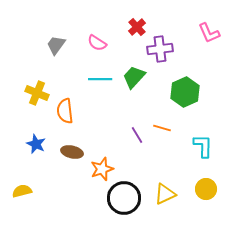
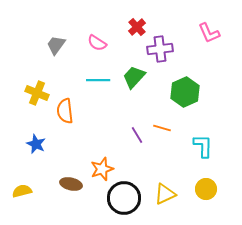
cyan line: moved 2 px left, 1 px down
brown ellipse: moved 1 px left, 32 px down
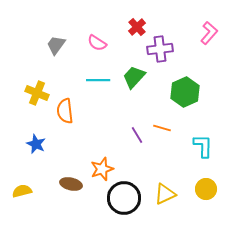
pink L-shape: rotated 115 degrees counterclockwise
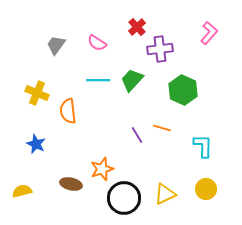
green trapezoid: moved 2 px left, 3 px down
green hexagon: moved 2 px left, 2 px up; rotated 12 degrees counterclockwise
orange semicircle: moved 3 px right
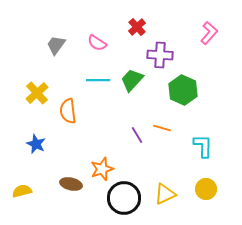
purple cross: moved 6 px down; rotated 10 degrees clockwise
yellow cross: rotated 25 degrees clockwise
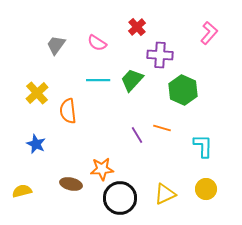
orange star: rotated 15 degrees clockwise
black circle: moved 4 px left
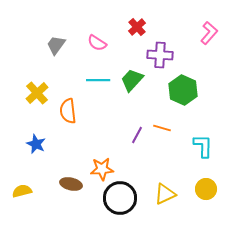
purple line: rotated 60 degrees clockwise
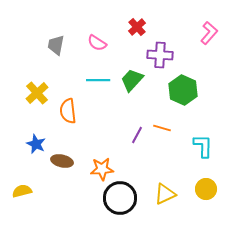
gray trapezoid: rotated 25 degrees counterclockwise
brown ellipse: moved 9 px left, 23 px up
